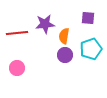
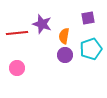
purple square: rotated 16 degrees counterclockwise
purple star: moved 3 px left; rotated 24 degrees clockwise
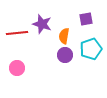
purple square: moved 2 px left, 1 px down
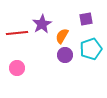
purple star: rotated 24 degrees clockwise
orange semicircle: moved 2 px left; rotated 21 degrees clockwise
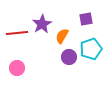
purple circle: moved 4 px right, 2 px down
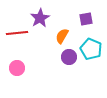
purple star: moved 2 px left, 6 px up
cyan pentagon: rotated 30 degrees counterclockwise
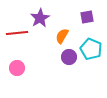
purple square: moved 1 px right, 2 px up
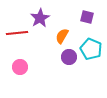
purple square: rotated 24 degrees clockwise
pink circle: moved 3 px right, 1 px up
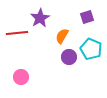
purple square: rotated 32 degrees counterclockwise
pink circle: moved 1 px right, 10 px down
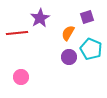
orange semicircle: moved 6 px right, 3 px up
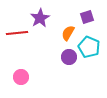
cyan pentagon: moved 2 px left, 2 px up
